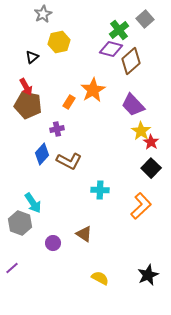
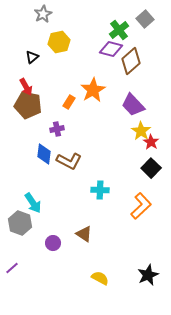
blue diamond: moved 2 px right; rotated 35 degrees counterclockwise
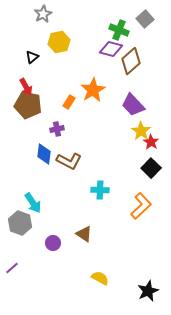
green cross: rotated 30 degrees counterclockwise
black star: moved 16 px down
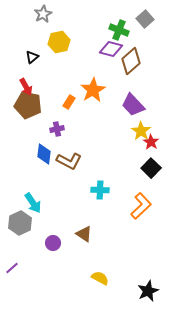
gray hexagon: rotated 15 degrees clockwise
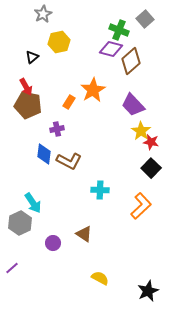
red star: rotated 21 degrees counterclockwise
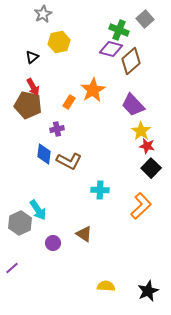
red arrow: moved 7 px right
red star: moved 4 px left, 4 px down
cyan arrow: moved 5 px right, 7 px down
yellow semicircle: moved 6 px right, 8 px down; rotated 24 degrees counterclockwise
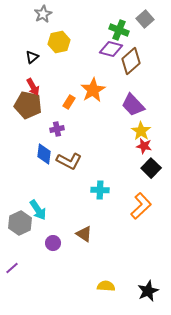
red star: moved 3 px left
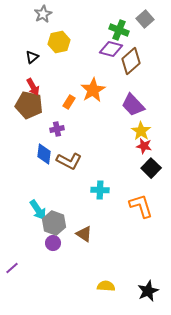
brown pentagon: moved 1 px right
orange L-shape: rotated 64 degrees counterclockwise
gray hexagon: moved 34 px right; rotated 15 degrees counterclockwise
